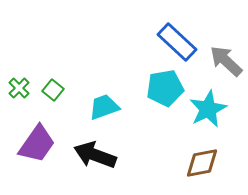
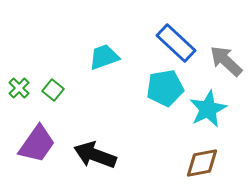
blue rectangle: moved 1 px left, 1 px down
cyan trapezoid: moved 50 px up
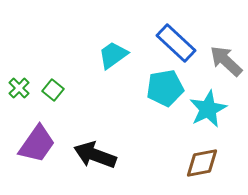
cyan trapezoid: moved 9 px right, 2 px up; rotated 16 degrees counterclockwise
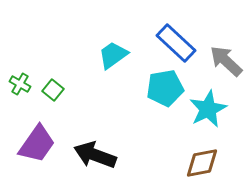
green cross: moved 1 px right, 4 px up; rotated 15 degrees counterclockwise
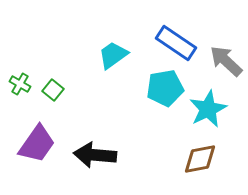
blue rectangle: rotated 9 degrees counterclockwise
black arrow: rotated 15 degrees counterclockwise
brown diamond: moved 2 px left, 4 px up
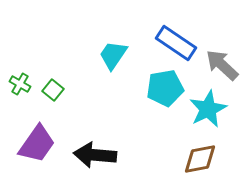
cyan trapezoid: rotated 20 degrees counterclockwise
gray arrow: moved 4 px left, 4 px down
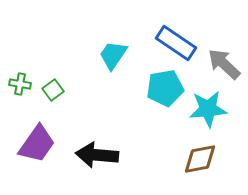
gray arrow: moved 2 px right, 1 px up
green cross: rotated 20 degrees counterclockwise
green square: rotated 15 degrees clockwise
cyan star: rotated 21 degrees clockwise
black arrow: moved 2 px right
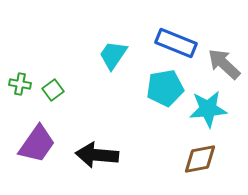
blue rectangle: rotated 12 degrees counterclockwise
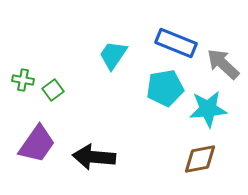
gray arrow: moved 1 px left
green cross: moved 3 px right, 4 px up
black arrow: moved 3 px left, 2 px down
